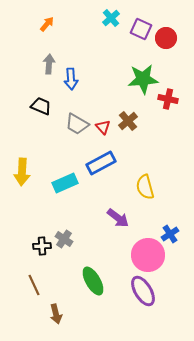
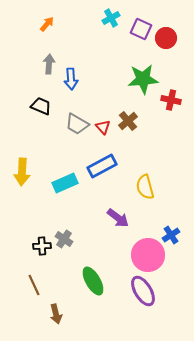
cyan cross: rotated 12 degrees clockwise
red cross: moved 3 px right, 1 px down
blue rectangle: moved 1 px right, 3 px down
blue cross: moved 1 px right, 1 px down
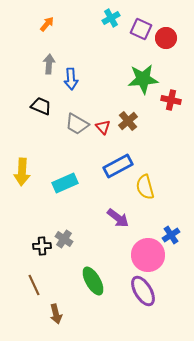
blue rectangle: moved 16 px right
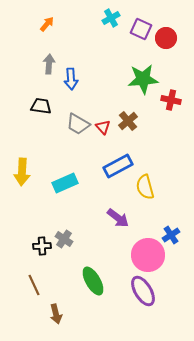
black trapezoid: rotated 15 degrees counterclockwise
gray trapezoid: moved 1 px right
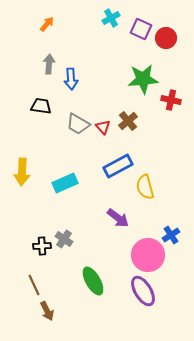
brown arrow: moved 9 px left, 3 px up; rotated 12 degrees counterclockwise
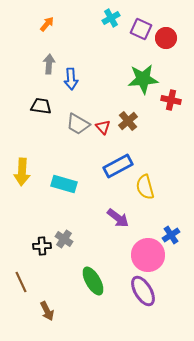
cyan rectangle: moved 1 px left, 1 px down; rotated 40 degrees clockwise
brown line: moved 13 px left, 3 px up
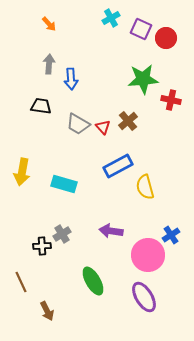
orange arrow: moved 2 px right; rotated 98 degrees clockwise
yellow arrow: rotated 8 degrees clockwise
purple arrow: moved 7 px left, 13 px down; rotated 150 degrees clockwise
gray cross: moved 2 px left, 5 px up; rotated 24 degrees clockwise
purple ellipse: moved 1 px right, 6 px down
